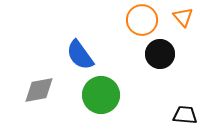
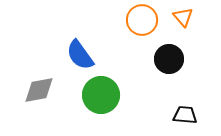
black circle: moved 9 px right, 5 px down
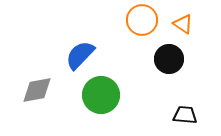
orange triangle: moved 7 px down; rotated 15 degrees counterclockwise
blue semicircle: rotated 80 degrees clockwise
gray diamond: moved 2 px left
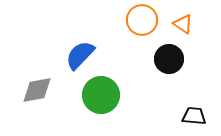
black trapezoid: moved 9 px right, 1 px down
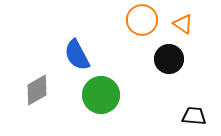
blue semicircle: moved 3 px left; rotated 72 degrees counterclockwise
gray diamond: rotated 20 degrees counterclockwise
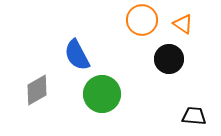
green circle: moved 1 px right, 1 px up
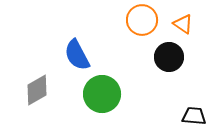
black circle: moved 2 px up
